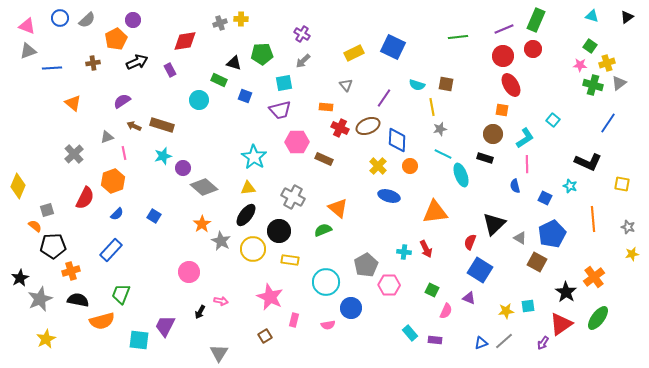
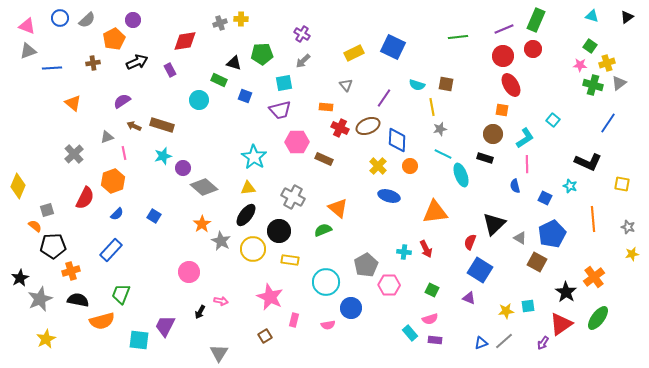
orange pentagon at (116, 39): moved 2 px left
pink semicircle at (446, 311): moved 16 px left, 8 px down; rotated 49 degrees clockwise
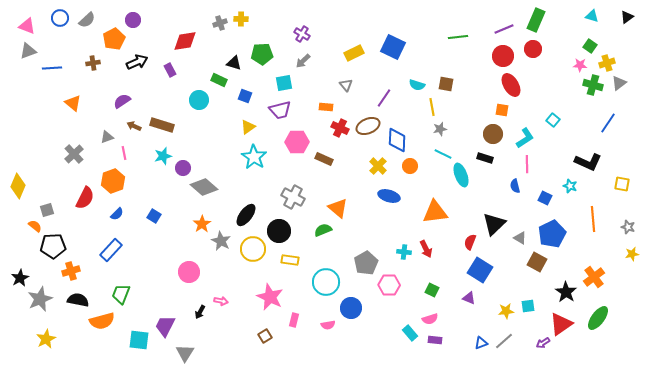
yellow triangle at (248, 188): moved 61 px up; rotated 28 degrees counterclockwise
gray pentagon at (366, 265): moved 2 px up
purple arrow at (543, 343): rotated 24 degrees clockwise
gray triangle at (219, 353): moved 34 px left
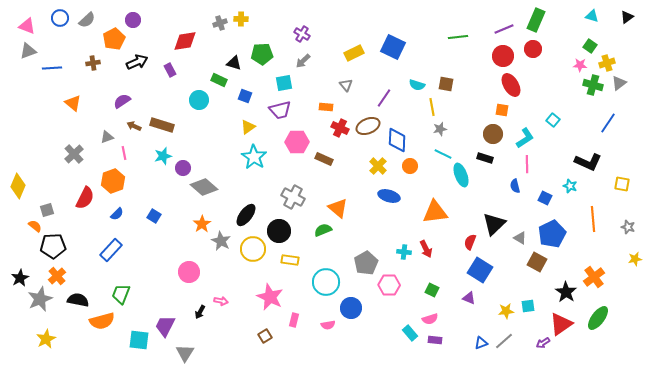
yellow star at (632, 254): moved 3 px right, 5 px down
orange cross at (71, 271): moved 14 px left, 5 px down; rotated 24 degrees counterclockwise
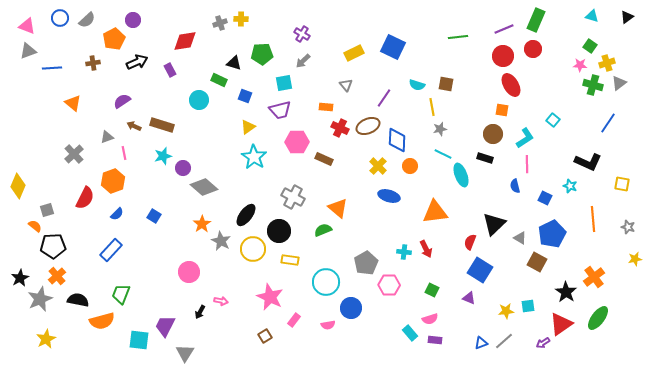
pink rectangle at (294, 320): rotated 24 degrees clockwise
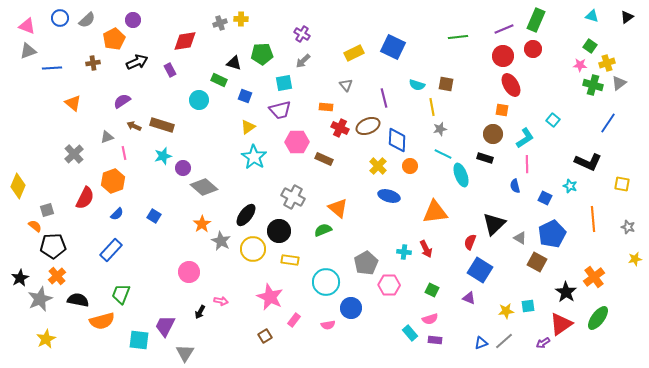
purple line at (384, 98): rotated 48 degrees counterclockwise
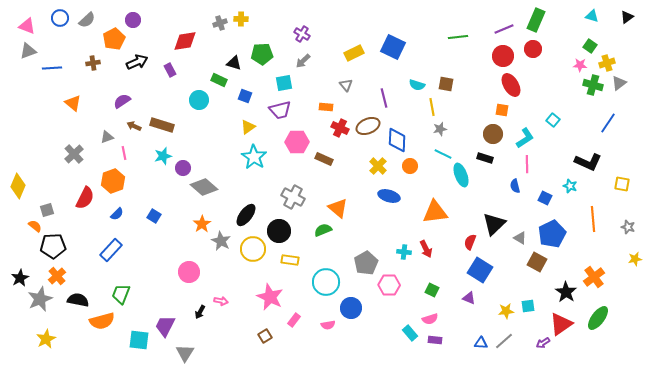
blue triangle at (481, 343): rotated 24 degrees clockwise
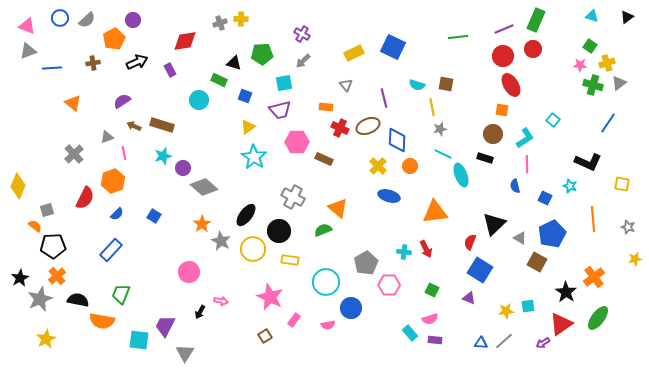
orange semicircle at (102, 321): rotated 25 degrees clockwise
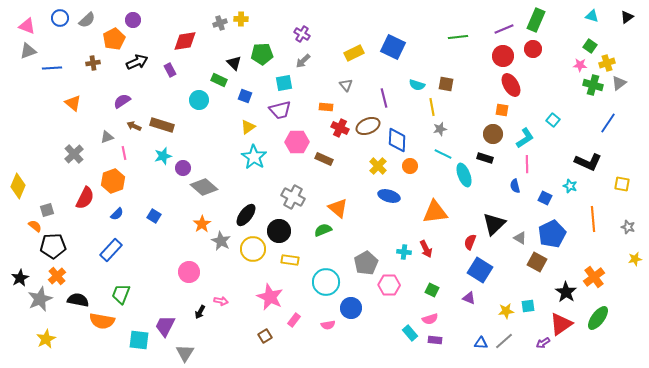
black triangle at (234, 63): rotated 28 degrees clockwise
cyan ellipse at (461, 175): moved 3 px right
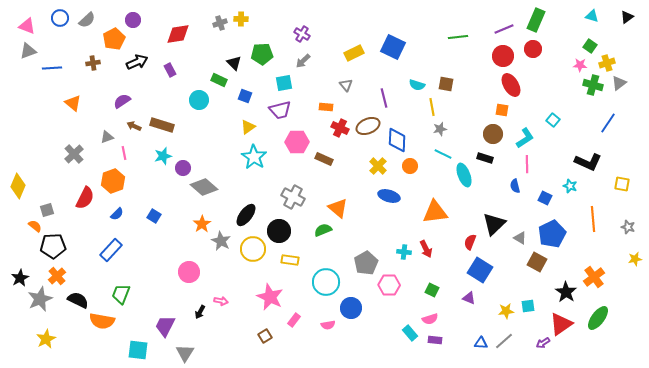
red diamond at (185, 41): moved 7 px left, 7 px up
black semicircle at (78, 300): rotated 15 degrees clockwise
cyan square at (139, 340): moved 1 px left, 10 px down
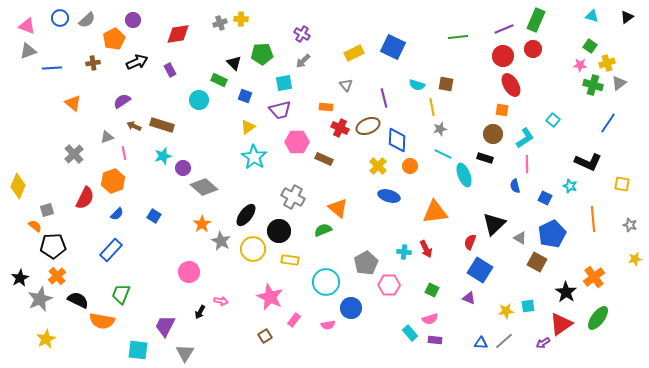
gray star at (628, 227): moved 2 px right, 2 px up
